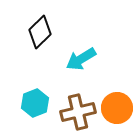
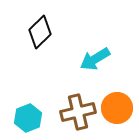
cyan arrow: moved 14 px right
cyan hexagon: moved 7 px left, 15 px down
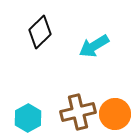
cyan arrow: moved 1 px left, 13 px up
orange circle: moved 2 px left, 6 px down
cyan hexagon: rotated 8 degrees counterclockwise
